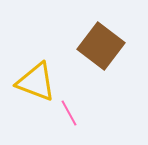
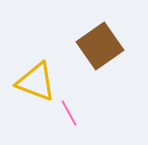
brown square: moved 1 px left; rotated 18 degrees clockwise
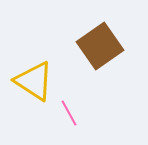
yellow triangle: moved 2 px left, 1 px up; rotated 12 degrees clockwise
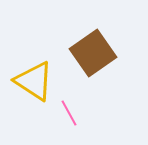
brown square: moved 7 px left, 7 px down
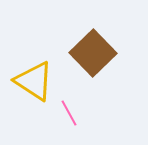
brown square: rotated 9 degrees counterclockwise
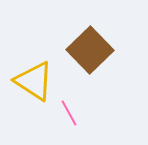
brown square: moved 3 px left, 3 px up
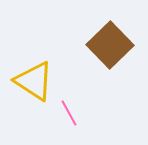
brown square: moved 20 px right, 5 px up
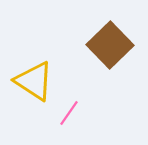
pink line: rotated 64 degrees clockwise
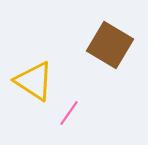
brown square: rotated 15 degrees counterclockwise
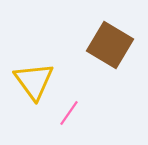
yellow triangle: rotated 21 degrees clockwise
